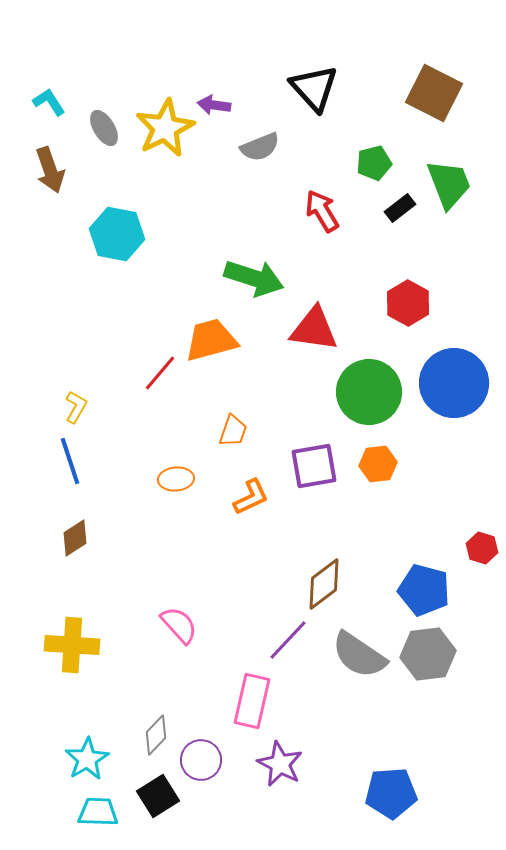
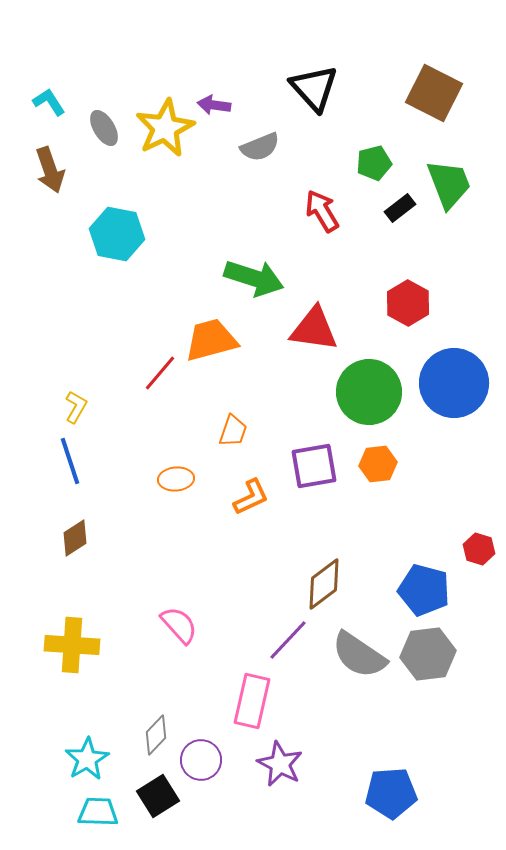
red hexagon at (482, 548): moved 3 px left, 1 px down
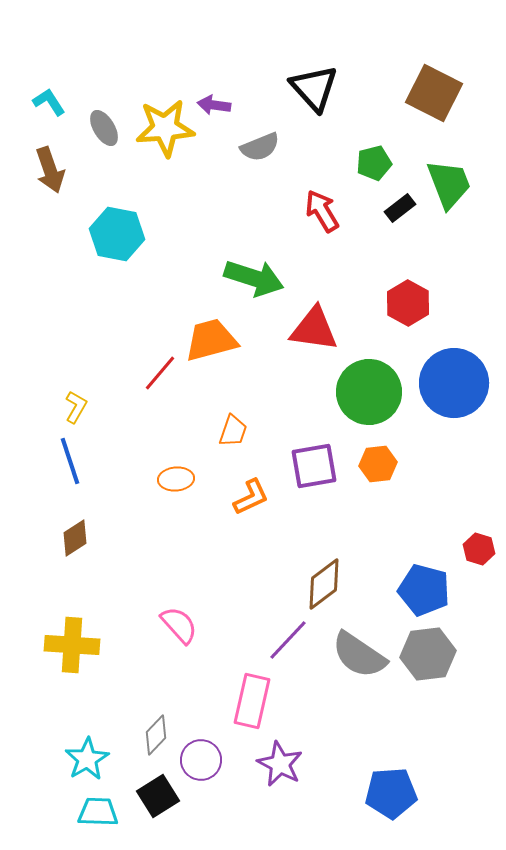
yellow star at (165, 128): rotated 22 degrees clockwise
